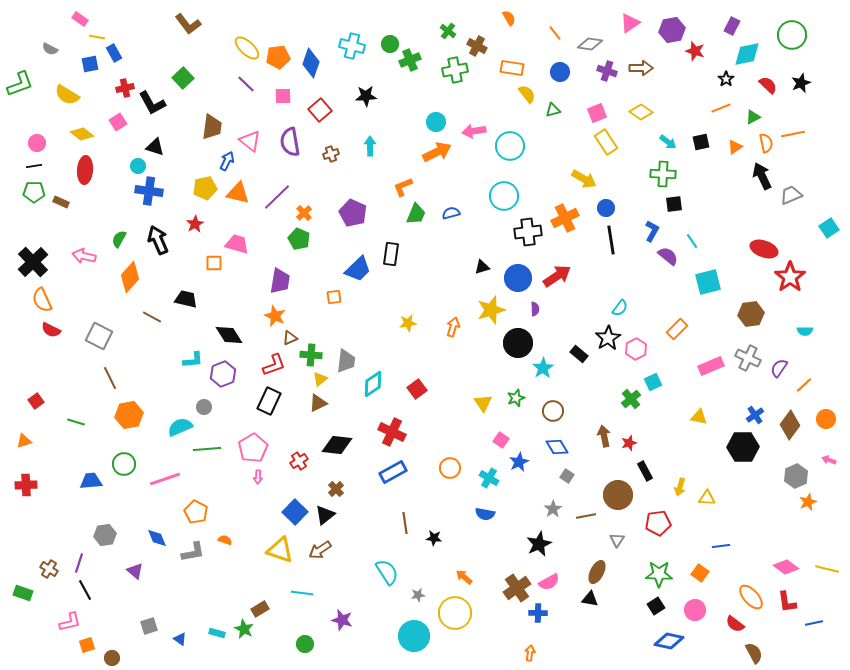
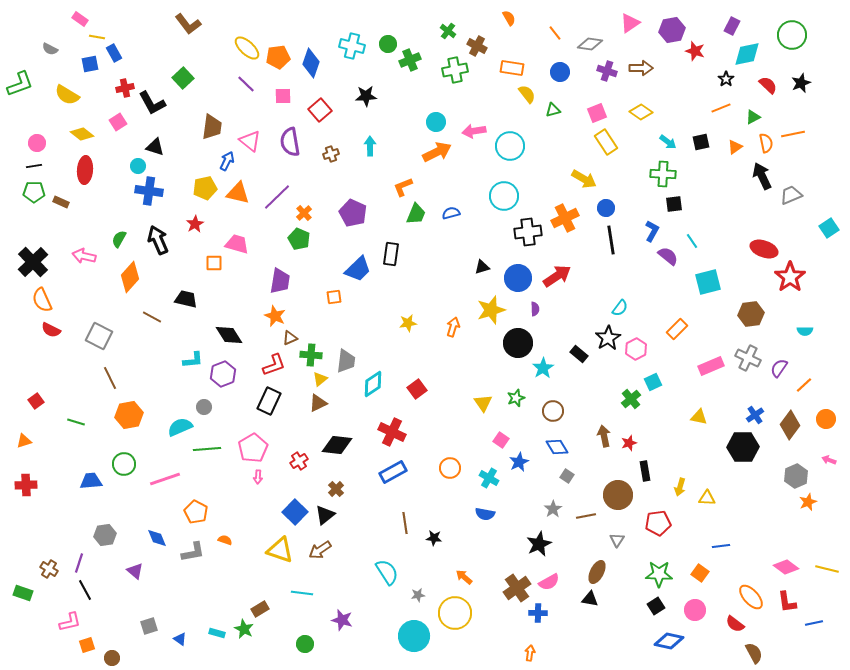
green circle at (390, 44): moved 2 px left
black rectangle at (645, 471): rotated 18 degrees clockwise
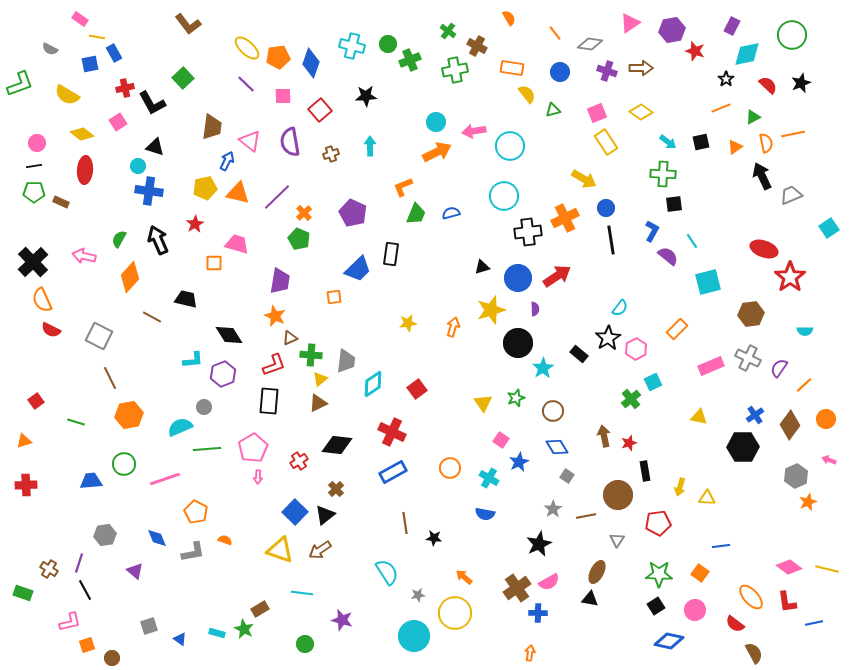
black rectangle at (269, 401): rotated 20 degrees counterclockwise
pink diamond at (786, 567): moved 3 px right
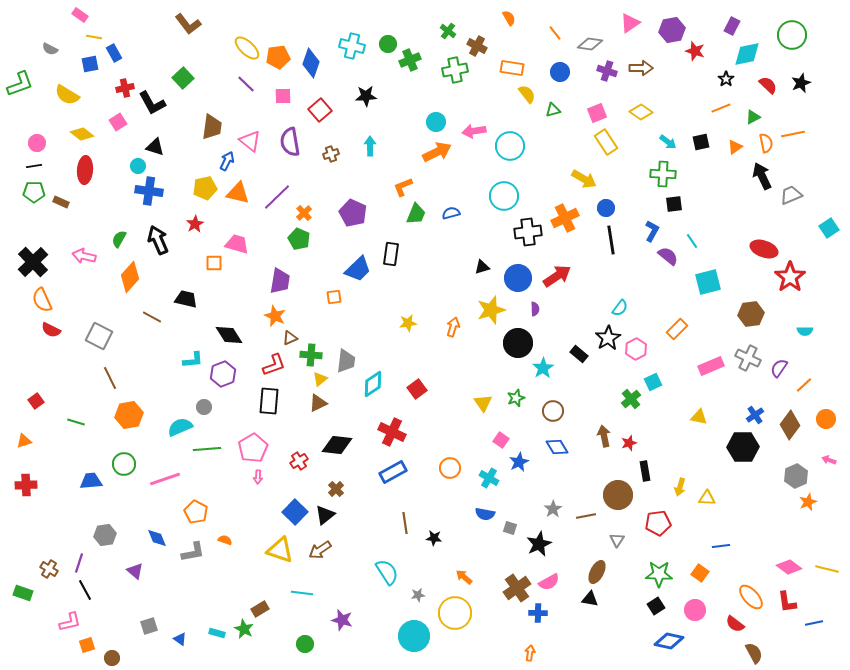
pink rectangle at (80, 19): moved 4 px up
yellow line at (97, 37): moved 3 px left
gray square at (567, 476): moved 57 px left, 52 px down; rotated 16 degrees counterclockwise
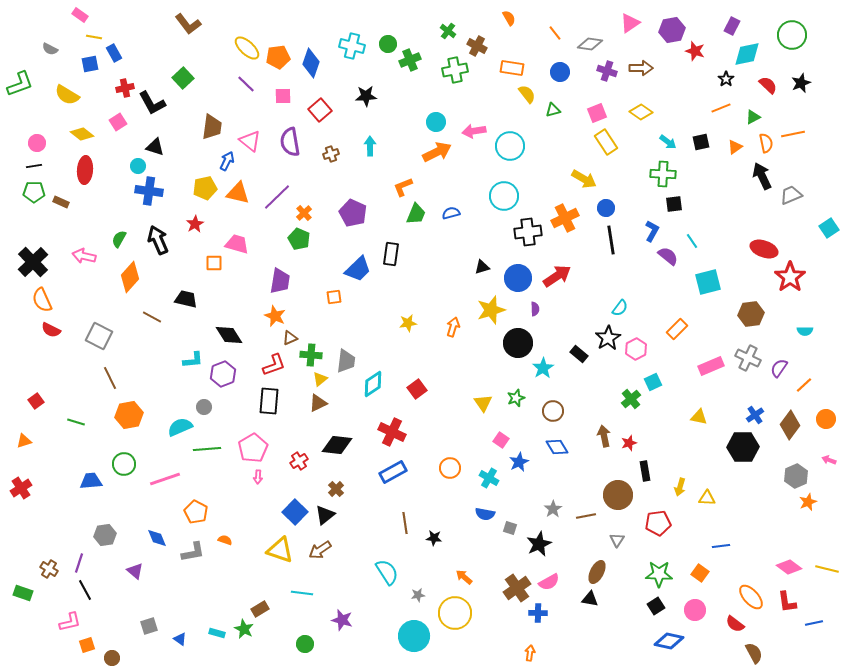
red cross at (26, 485): moved 5 px left, 3 px down; rotated 30 degrees counterclockwise
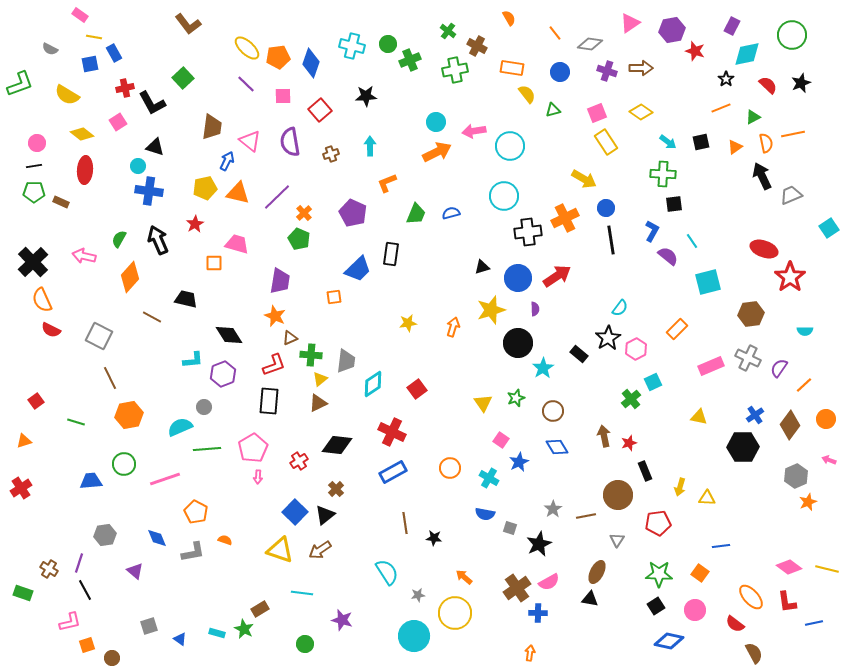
orange L-shape at (403, 187): moved 16 px left, 4 px up
black rectangle at (645, 471): rotated 12 degrees counterclockwise
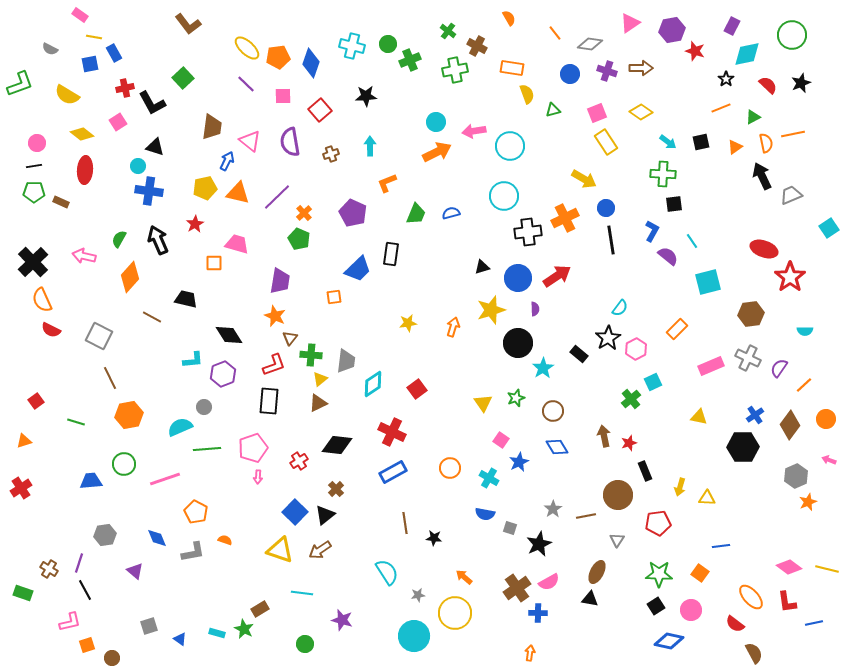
blue circle at (560, 72): moved 10 px right, 2 px down
yellow semicircle at (527, 94): rotated 18 degrees clockwise
brown triangle at (290, 338): rotated 28 degrees counterclockwise
pink pentagon at (253, 448): rotated 12 degrees clockwise
pink circle at (695, 610): moved 4 px left
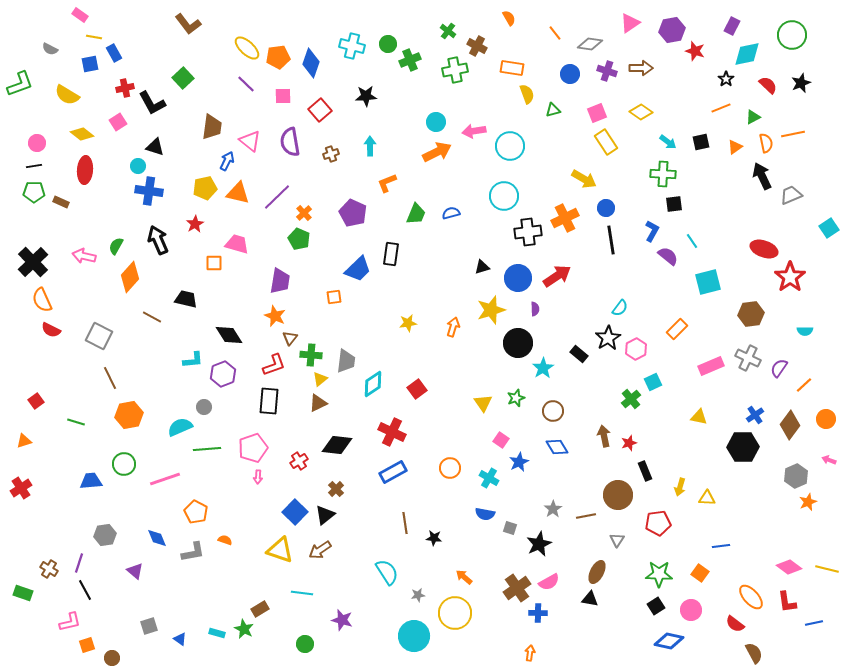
green semicircle at (119, 239): moved 3 px left, 7 px down
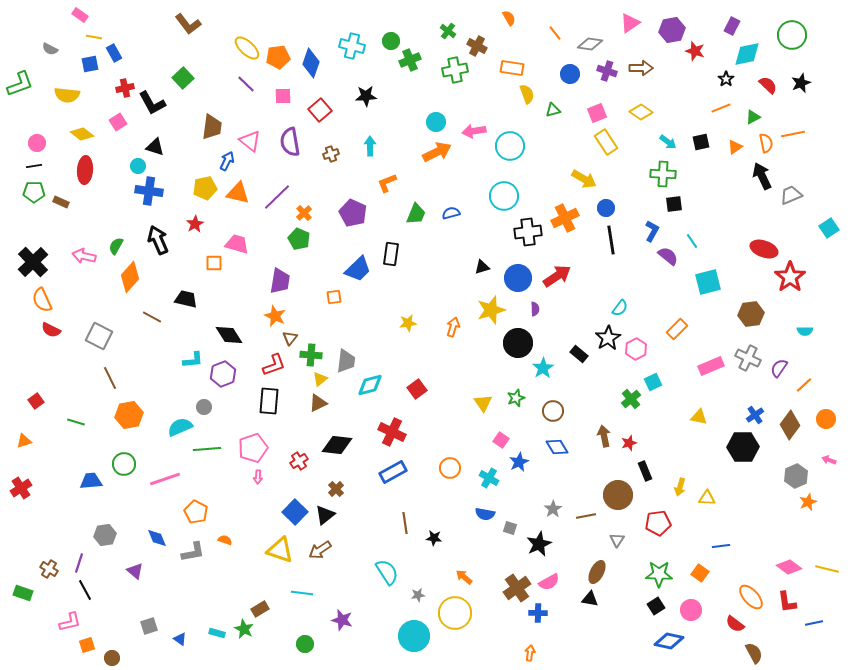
green circle at (388, 44): moved 3 px right, 3 px up
yellow semicircle at (67, 95): rotated 25 degrees counterclockwise
cyan diamond at (373, 384): moved 3 px left, 1 px down; rotated 20 degrees clockwise
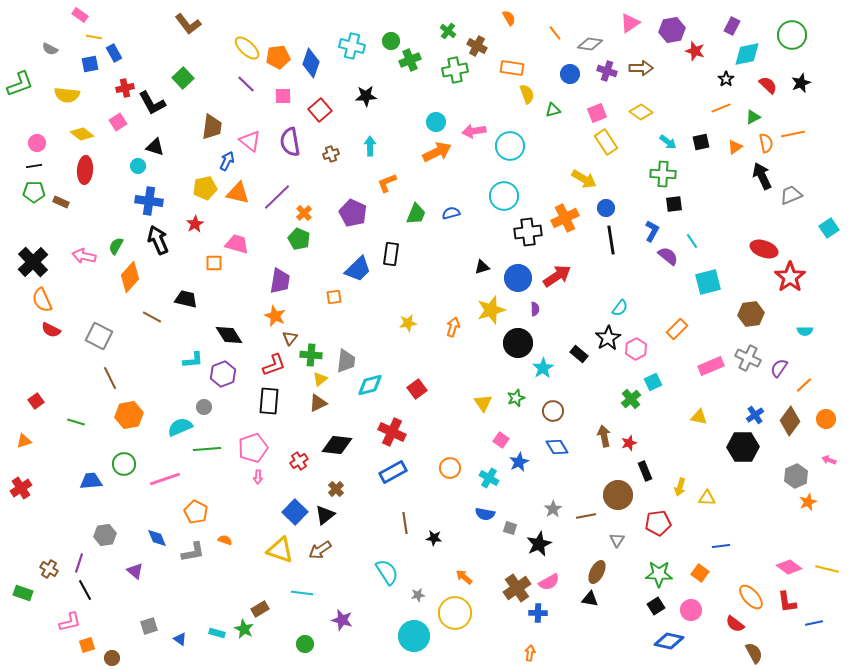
blue cross at (149, 191): moved 10 px down
brown diamond at (790, 425): moved 4 px up
